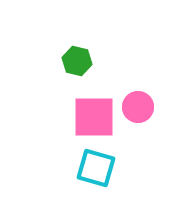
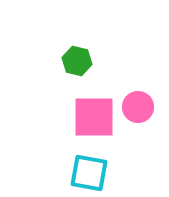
cyan square: moved 7 px left, 5 px down; rotated 6 degrees counterclockwise
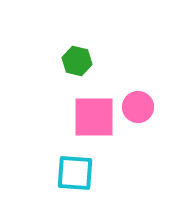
cyan square: moved 14 px left; rotated 6 degrees counterclockwise
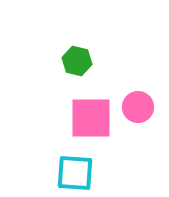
pink square: moved 3 px left, 1 px down
